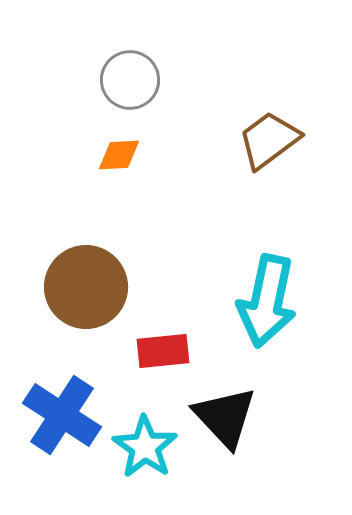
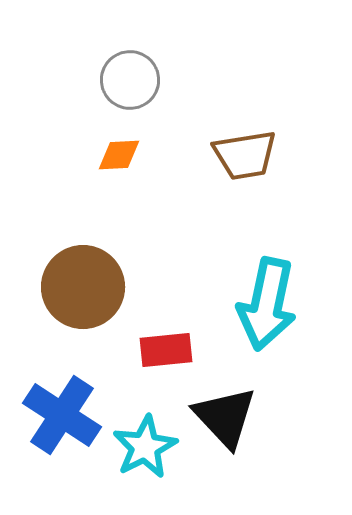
brown trapezoid: moved 24 px left, 15 px down; rotated 152 degrees counterclockwise
brown circle: moved 3 px left
cyan arrow: moved 3 px down
red rectangle: moved 3 px right, 1 px up
cyan star: rotated 10 degrees clockwise
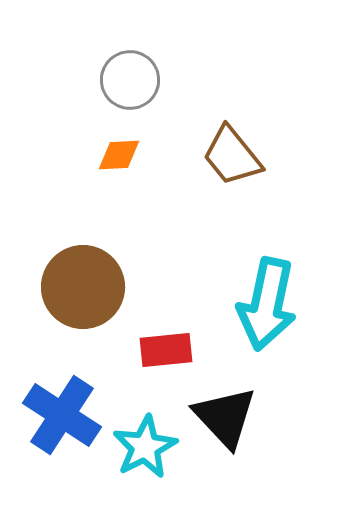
brown trapezoid: moved 13 px left, 1 px down; rotated 60 degrees clockwise
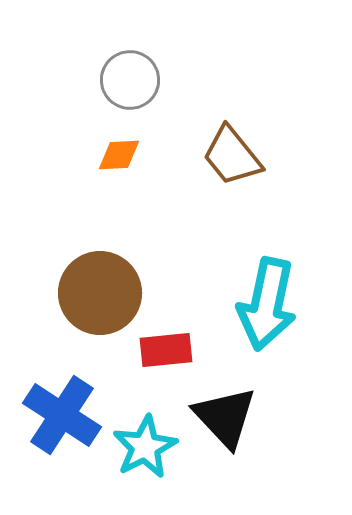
brown circle: moved 17 px right, 6 px down
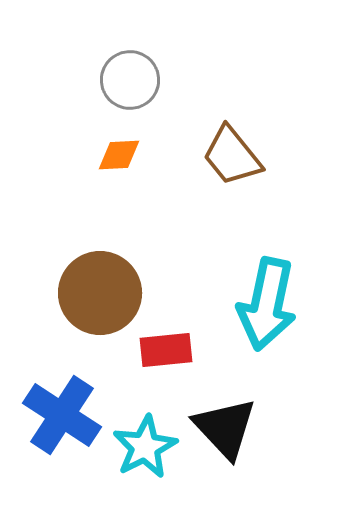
black triangle: moved 11 px down
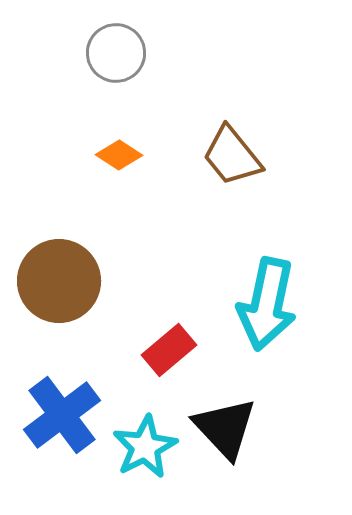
gray circle: moved 14 px left, 27 px up
orange diamond: rotated 36 degrees clockwise
brown circle: moved 41 px left, 12 px up
red rectangle: moved 3 px right; rotated 34 degrees counterclockwise
blue cross: rotated 20 degrees clockwise
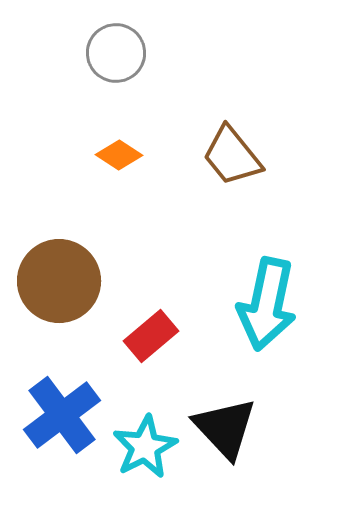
red rectangle: moved 18 px left, 14 px up
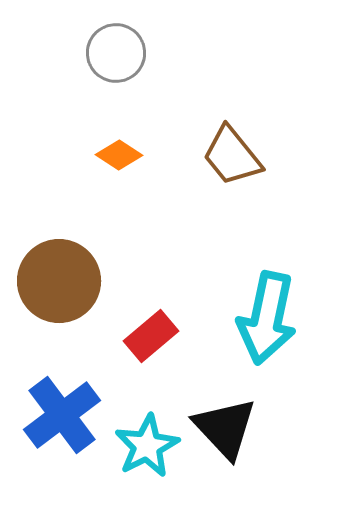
cyan arrow: moved 14 px down
cyan star: moved 2 px right, 1 px up
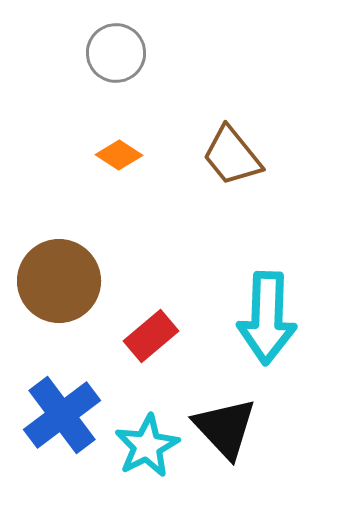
cyan arrow: rotated 10 degrees counterclockwise
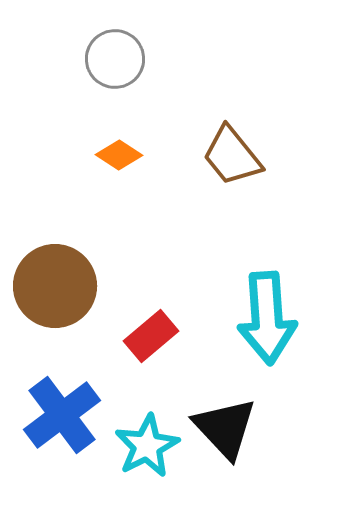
gray circle: moved 1 px left, 6 px down
brown circle: moved 4 px left, 5 px down
cyan arrow: rotated 6 degrees counterclockwise
